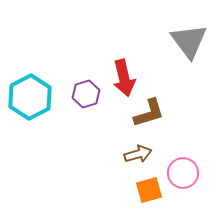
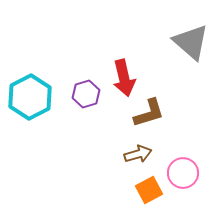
gray triangle: moved 2 px right, 1 px down; rotated 12 degrees counterclockwise
orange square: rotated 12 degrees counterclockwise
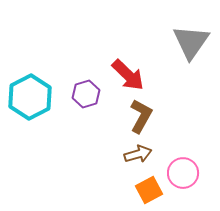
gray triangle: rotated 24 degrees clockwise
red arrow: moved 4 px right, 3 px up; rotated 33 degrees counterclockwise
brown L-shape: moved 8 px left, 3 px down; rotated 44 degrees counterclockwise
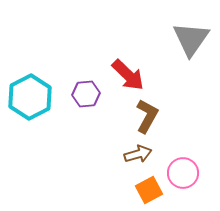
gray triangle: moved 3 px up
purple hexagon: rotated 12 degrees clockwise
brown L-shape: moved 6 px right
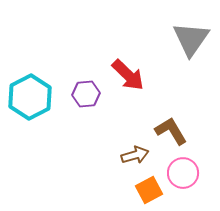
brown L-shape: moved 24 px right, 15 px down; rotated 60 degrees counterclockwise
brown arrow: moved 3 px left, 1 px down
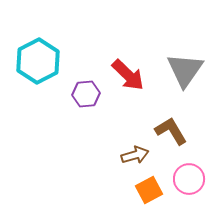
gray triangle: moved 6 px left, 31 px down
cyan hexagon: moved 8 px right, 36 px up
pink circle: moved 6 px right, 6 px down
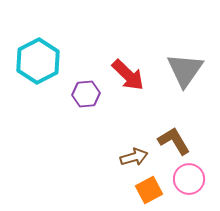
brown L-shape: moved 3 px right, 10 px down
brown arrow: moved 1 px left, 2 px down
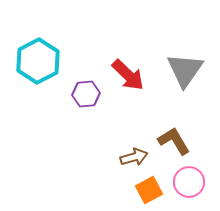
pink circle: moved 3 px down
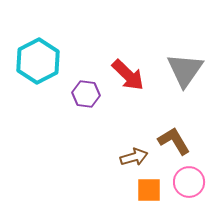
purple hexagon: rotated 12 degrees clockwise
orange square: rotated 28 degrees clockwise
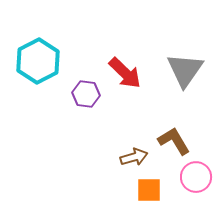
red arrow: moved 3 px left, 2 px up
pink circle: moved 7 px right, 5 px up
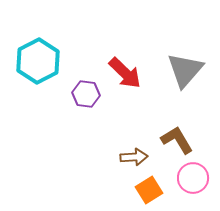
gray triangle: rotated 6 degrees clockwise
brown L-shape: moved 3 px right, 1 px up
brown arrow: rotated 12 degrees clockwise
pink circle: moved 3 px left, 1 px down
orange square: rotated 32 degrees counterclockwise
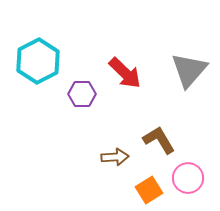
gray triangle: moved 4 px right
purple hexagon: moved 4 px left; rotated 8 degrees counterclockwise
brown L-shape: moved 18 px left
brown arrow: moved 19 px left
pink circle: moved 5 px left
